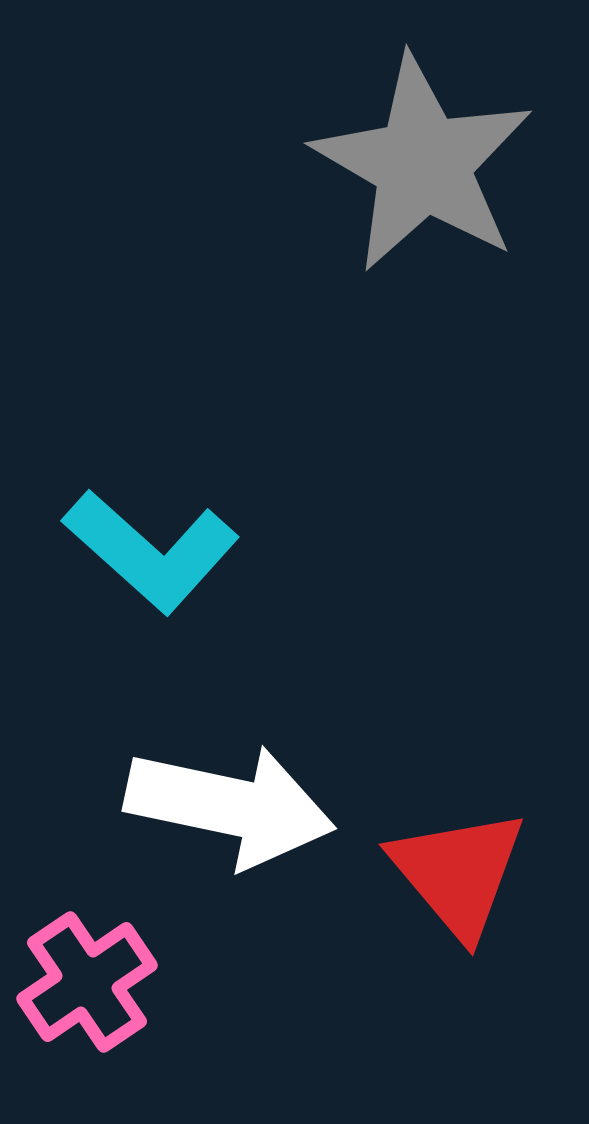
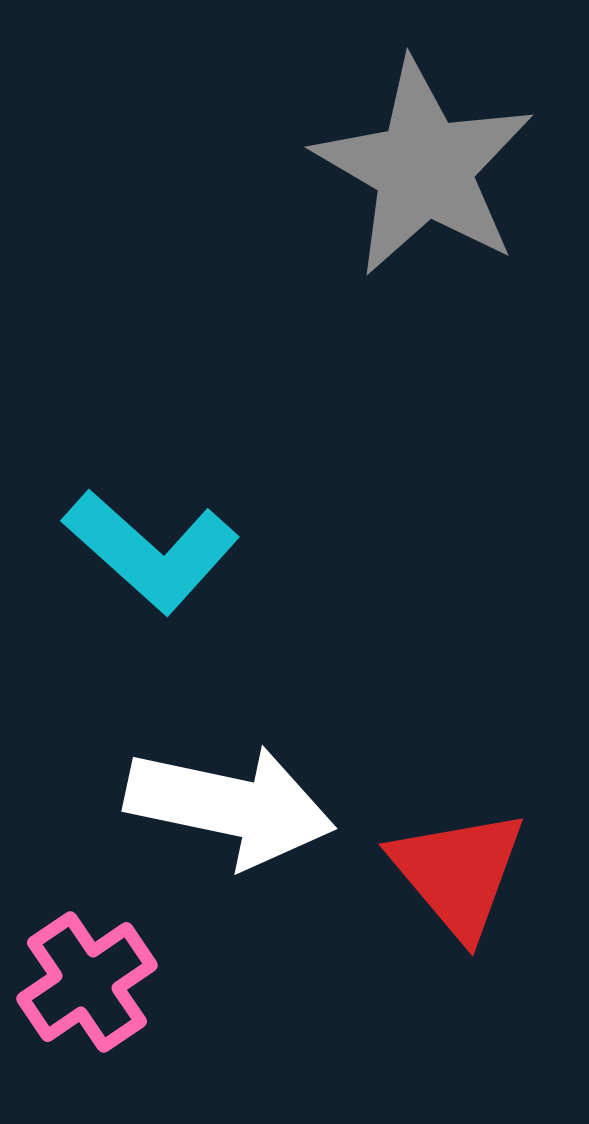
gray star: moved 1 px right, 4 px down
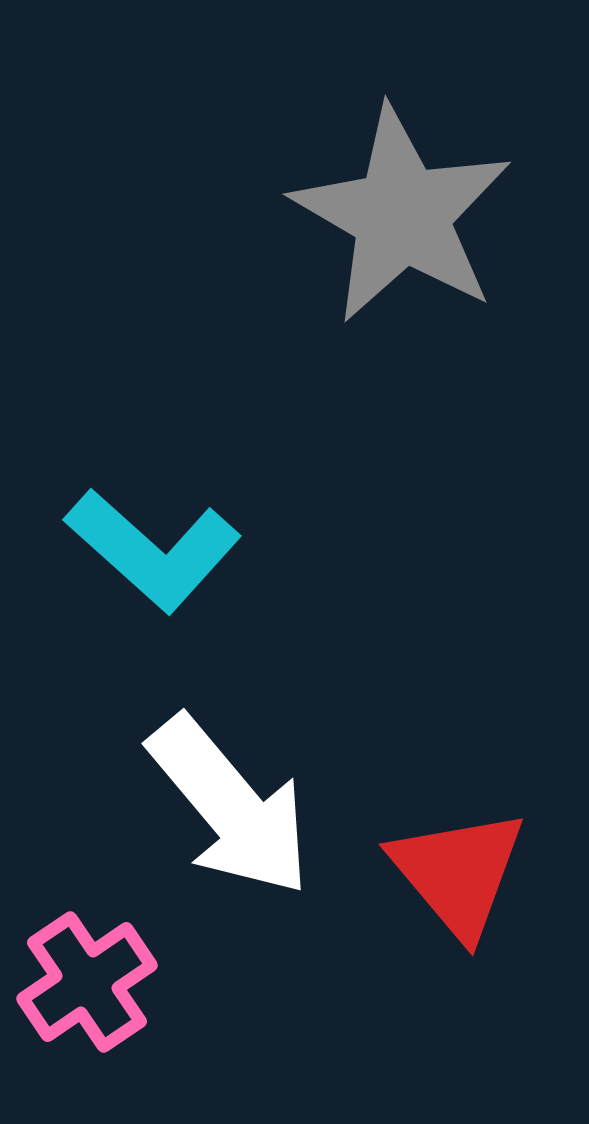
gray star: moved 22 px left, 47 px down
cyan L-shape: moved 2 px right, 1 px up
white arrow: rotated 38 degrees clockwise
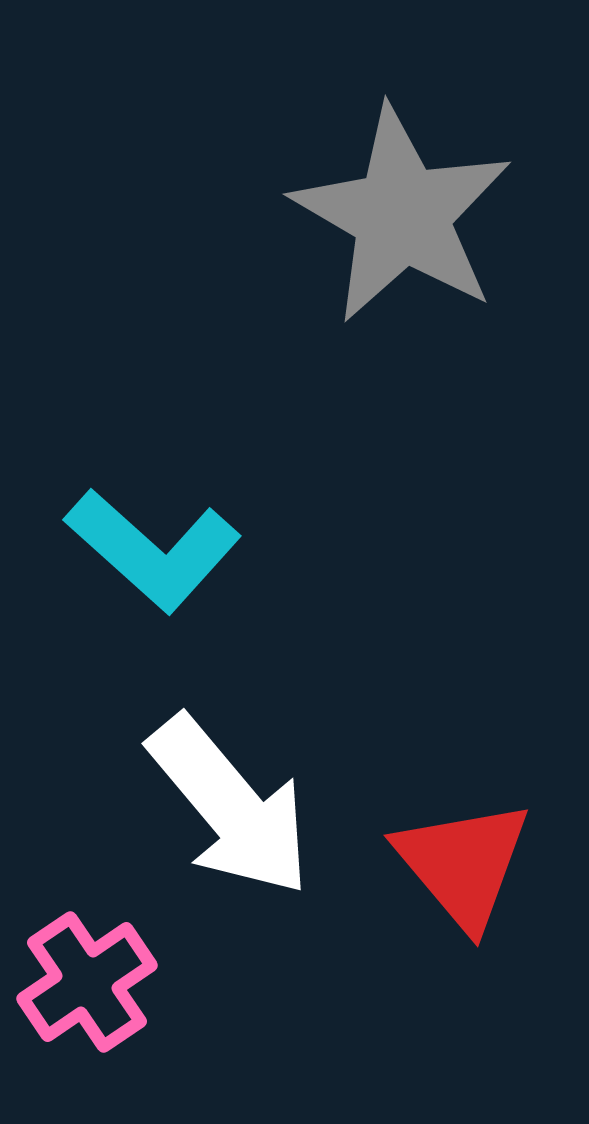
red triangle: moved 5 px right, 9 px up
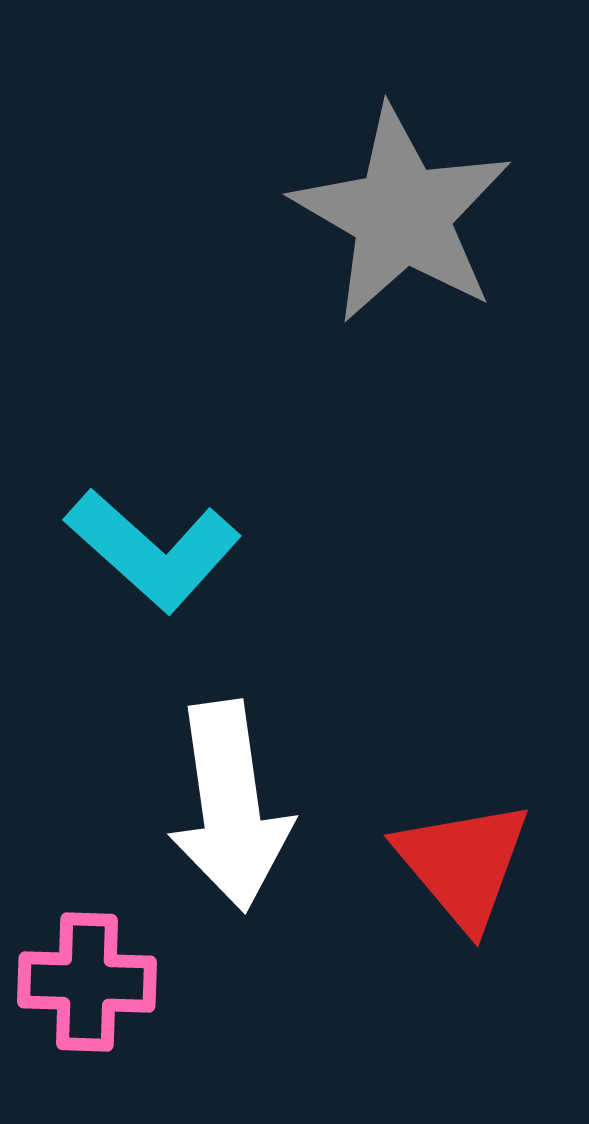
white arrow: rotated 32 degrees clockwise
pink cross: rotated 36 degrees clockwise
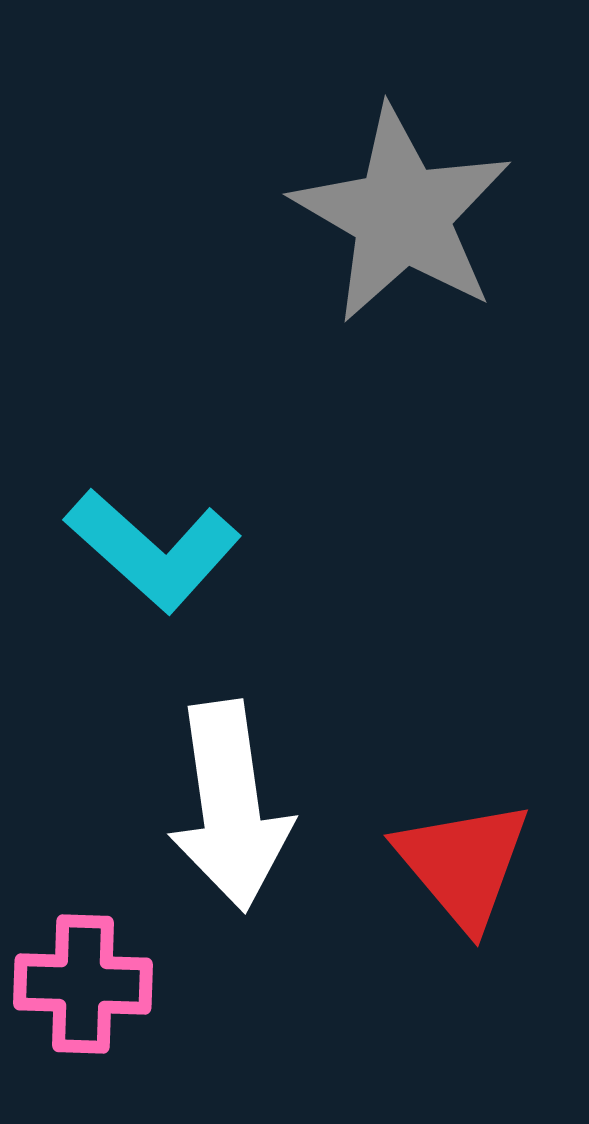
pink cross: moved 4 px left, 2 px down
